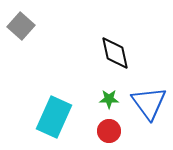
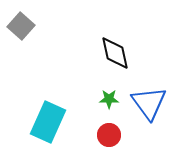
cyan rectangle: moved 6 px left, 5 px down
red circle: moved 4 px down
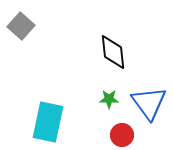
black diamond: moved 2 px left, 1 px up; rotated 6 degrees clockwise
cyan rectangle: rotated 12 degrees counterclockwise
red circle: moved 13 px right
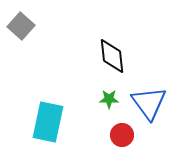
black diamond: moved 1 px left, 4 px down
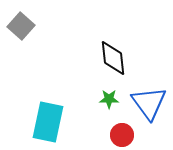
black diamond: moved 1 px right, 2 px down
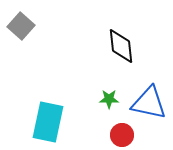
black diamond: moved 8 px right, 12 px up
blue triangle: rotated 42 degrees counterclockwise
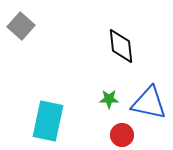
cyan rectangle: moved 1 px up
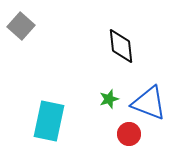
green star: rotated 18 degrees counterclockwise
blue triangle: rotated 9 degrees clockwise
cyan rectangle: moved 1 px right
red circle: moved 7 px right, 1 px up
